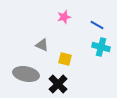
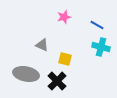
black cross: moved 1 px left, 3 px up
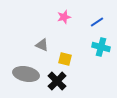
blue line: moved 3 px up; rotated 64 degrees counterclockwise
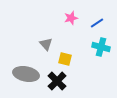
pink star: moved 7 px right, 1 px down
blue line: moved 1 px down
gray triangle: moved 4 px right, 1 px up; rotated 24 degrees clockwise
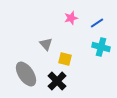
gray ellipse: rotated 45 degrees clockwise
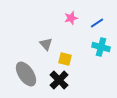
black cross: moved 2 px right, 1 px up
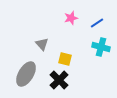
gray triangle: moved 4 px left
gray ellipse: rotated 65 degrees clockwise
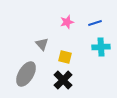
pink star: moved 4 px left, 4 px down
blue line: moved 2 px left; rotated 16 degrees clockwise
cyan cross: rotated 18 degrees counterclockwise
yellow square: moved 2 px up
black cross: moved 4 px right
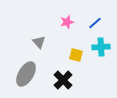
blue line: rotated 24 degrees counterclockwise
gray triangle: moved 3 px left, 2 px up
yellow square: moved 11 px right, 2 px up
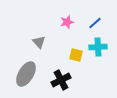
cyan cross: moved 3 px left
black cross: moved 2 px left; rotated 18 degrees clockwise
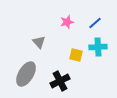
black cross: moved 1 px left, 1 px down
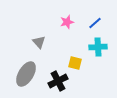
yellow square: moved 1 px left, 8 px down
black cross: moved 2 px left
